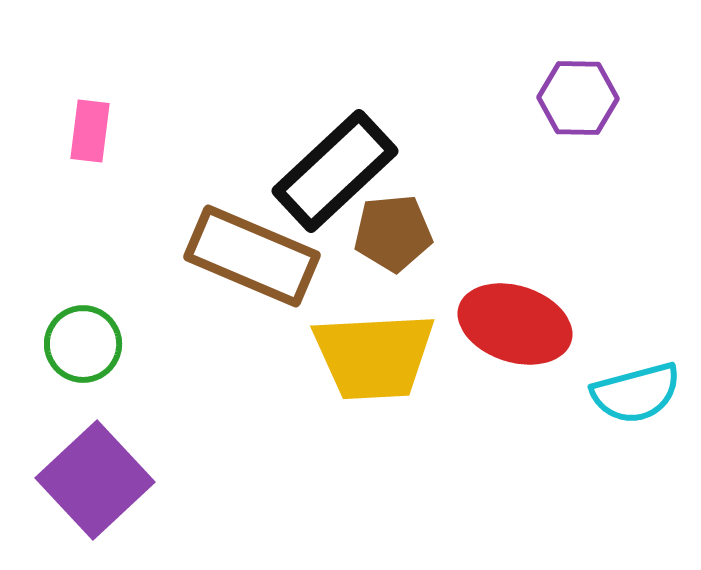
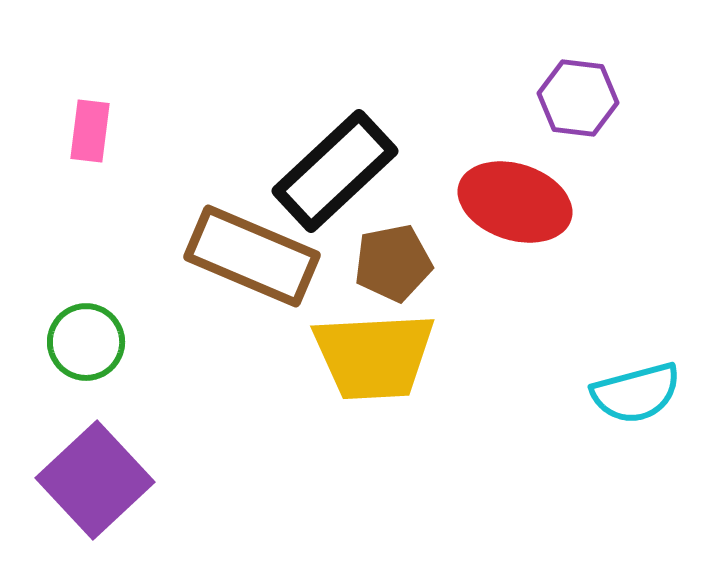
purple hexagon: rotated 6 degrees clockwise
brown pentagon: moved 30 px down; rotated 6 degrees counterclockwise
red ellipse: moved 122 px up
green circle: moved 3 px right, 2 px up
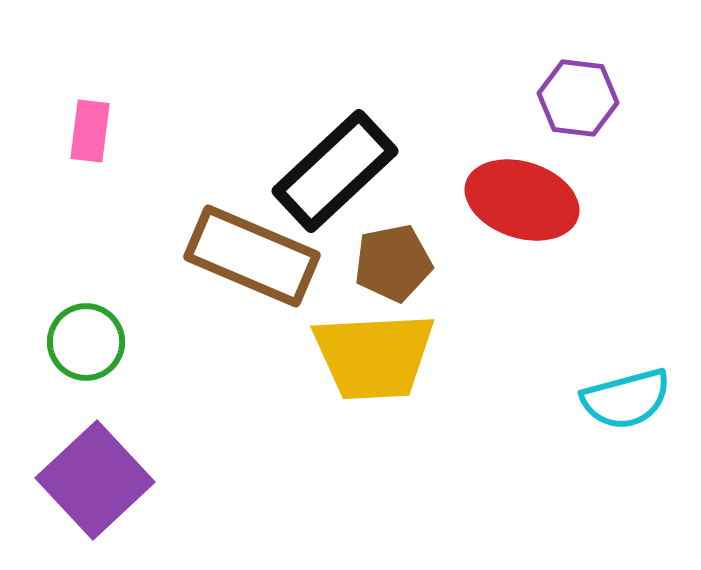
red ellipse: moved 7 px right, 2 px up
cyan semicircle: moved 10 px left, 6 px down
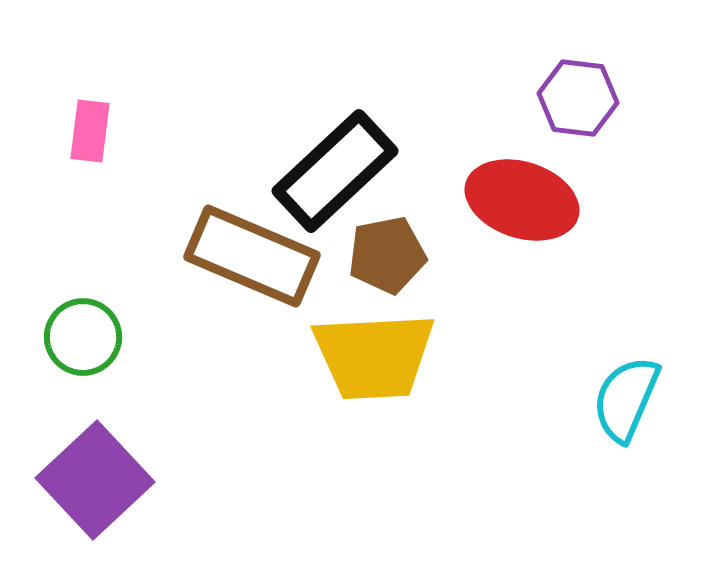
brown pentagon: moved 6 px left, 8 px up
green circle: moved 3 px left, 5 px up
cyan semicircle: rotated 128 degrees clockwise
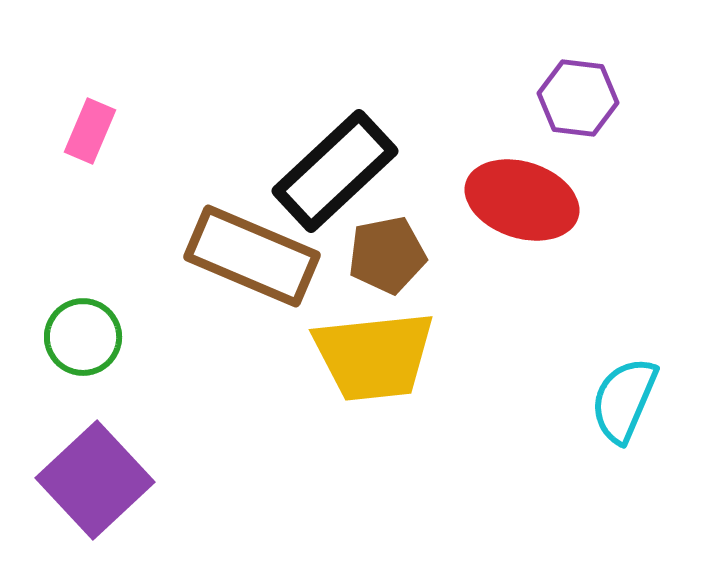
pink rectangle: rotated 16 degrees clockwise
yellow trapezoid: rotated 3 degrees counterclockwise
cyan semicircle: moved 2 px left, 1 px down
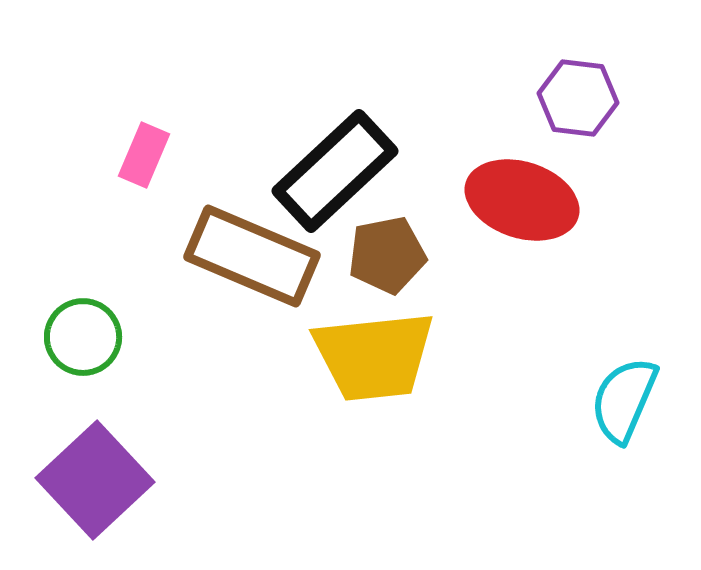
pink rectangle: moved 54 px right, 24 px down
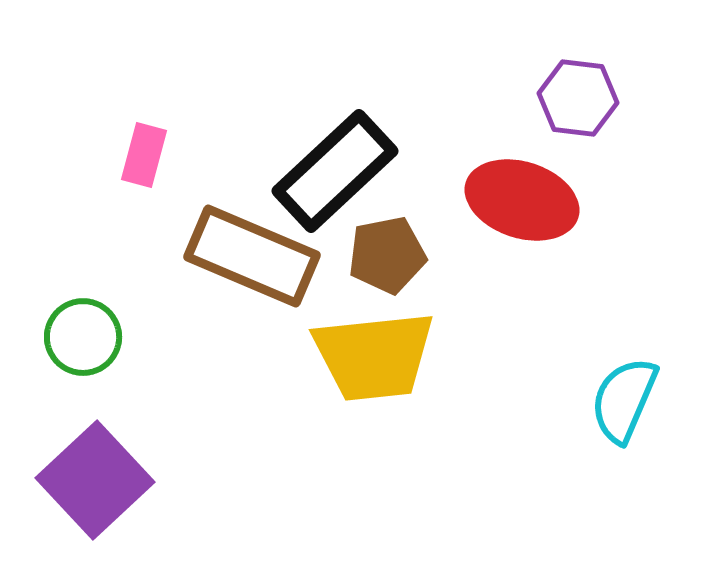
pink rectangle: rotated 8 degrees counterclockwise
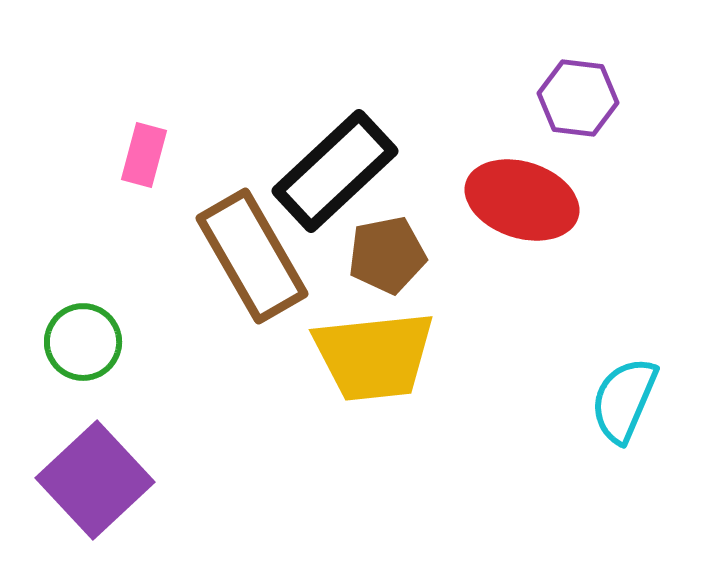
brown rectangle: rotated 37 degrees clockwise
green circle: moved 5 px down
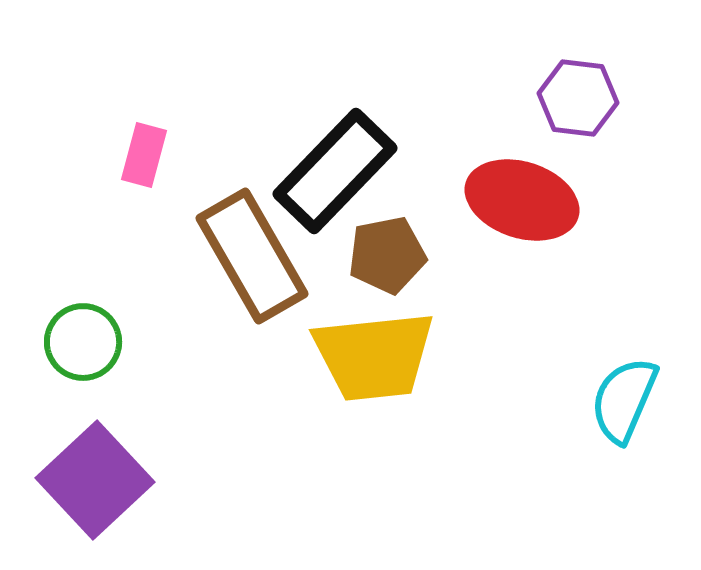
black rectangle: rotated 3 degrees counterclockwise
